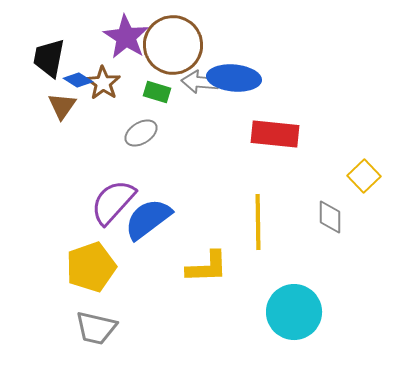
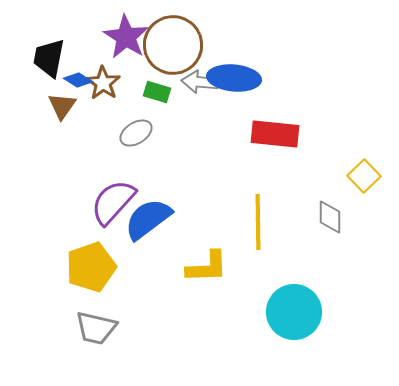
gray ellipse: moved 5 px left
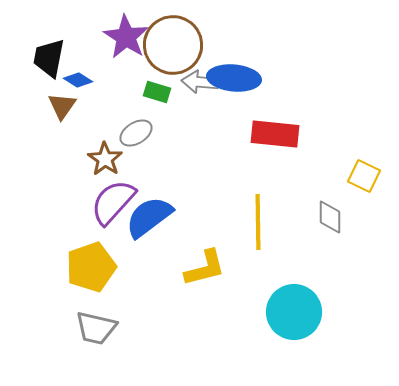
brown star: moved 2 px right, 76 px down
yellow square: rotated 20 degrees counterclockwise
blue semicircle: moved 1 px right, 2 px up
yellow L-shape: moved 2 px left, 1 px down; rotated 12 degrees counterclockwise
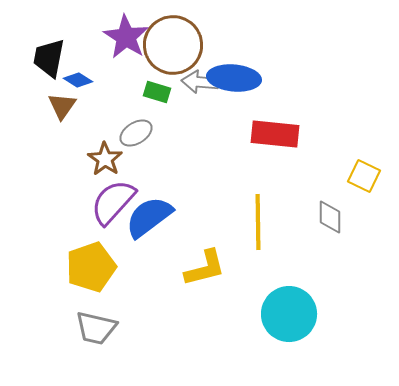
cyan circle: moved 5 px left, 2 px down
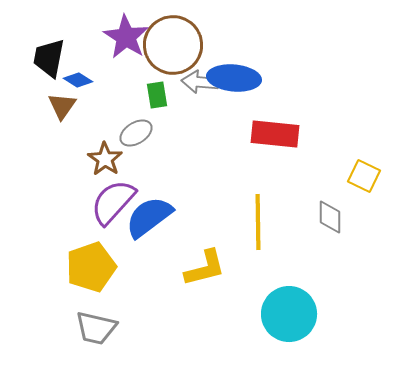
green rectangle: moved 3 px down; rotated 64 degrees clockwise
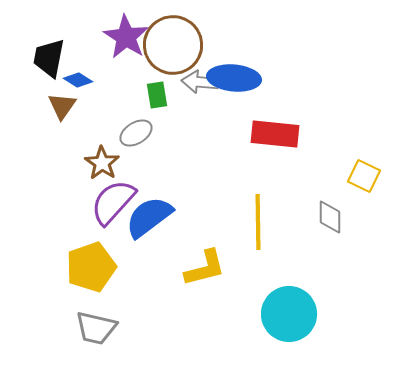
brown star: moved 3 px left, 4 px down
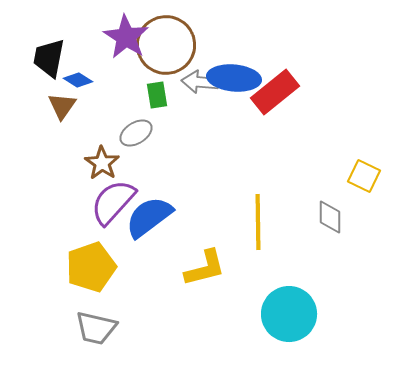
brown circle: moved 7 px left
red rectangle: moved 42 px up; rotated 45 degrees counterclockwise
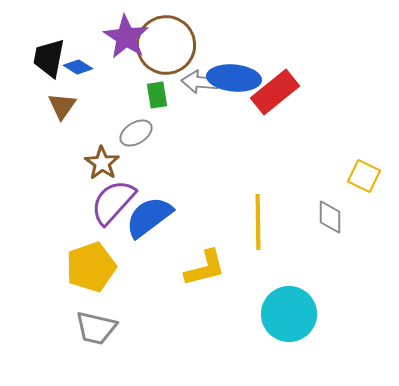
blue diamond: moved 13 px up
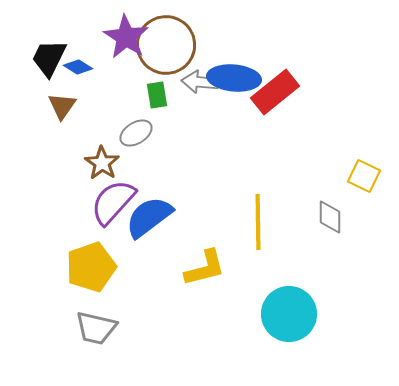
black trapezoid: rotated 15 degrees clockwise
